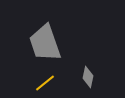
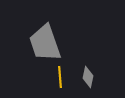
yellow line: moved 15 px right, 6 px up; rotated 55 degrees counterclockwise
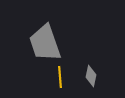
gray diamond: moved 3 px right, 1 px up
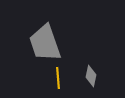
yellow line: moved 2 px left, 1 px down
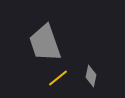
yellow line: rotated 55 degrees clockwise
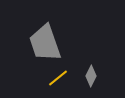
gray diamond: rotated 15 degrees clockwise
